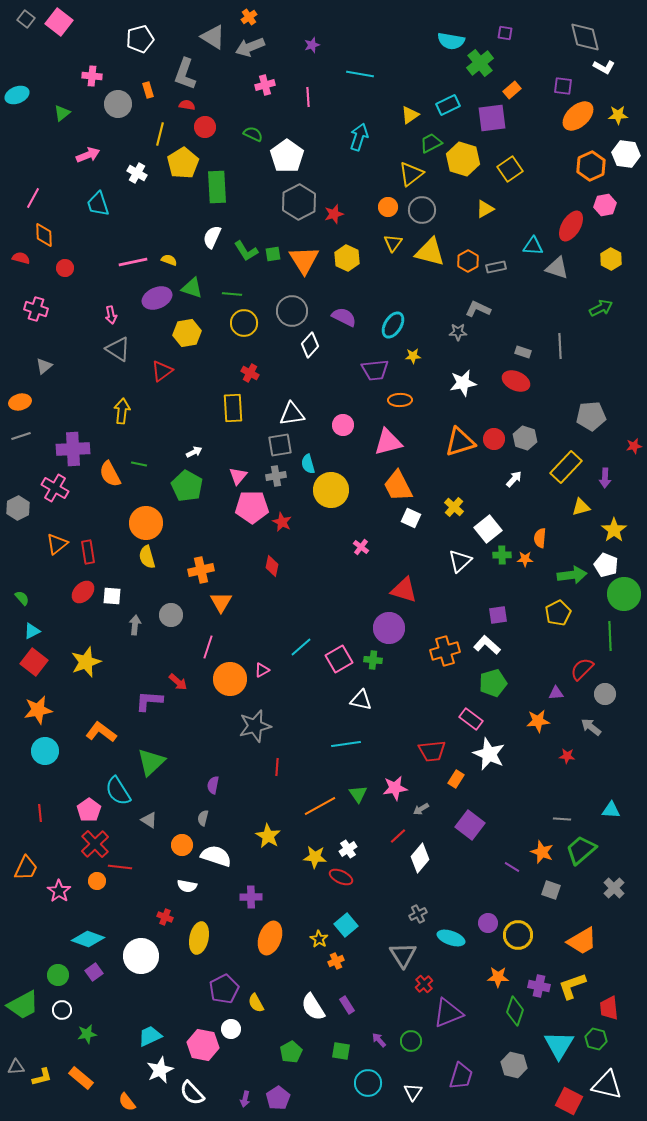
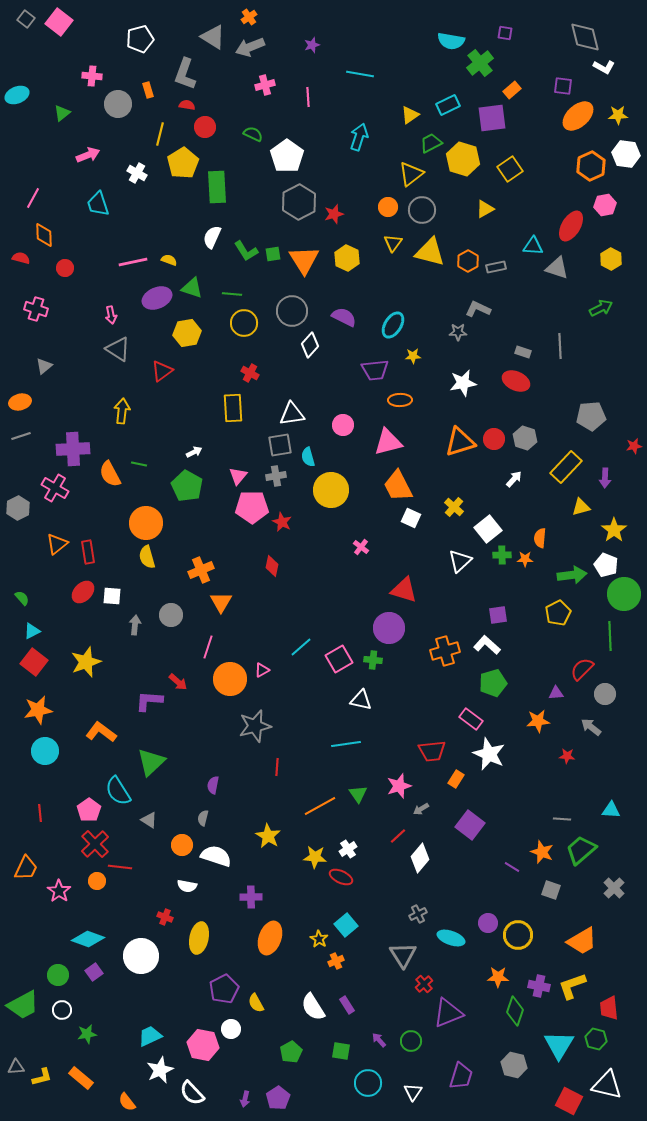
cyan semicircle at (308, 464): moved 7 px up
orange cross at (201, 570): rotated 10 degrees counterclockwise
pink star at (395, 788): moved 4 px right, 2 px up; rotated 10 degrees counterclockwise
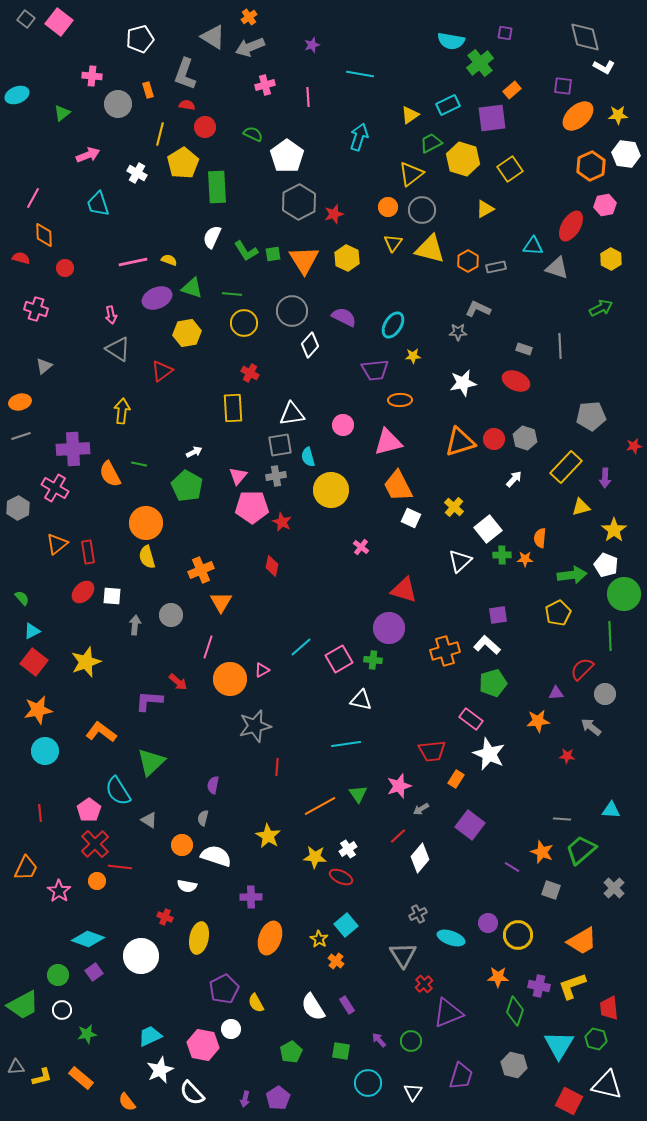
yellow triangle at (430, 252): moved 3 px up
gray rectangle at (523, 352): moved 1 px right, 3 px up
orange cross at (336, 961): rotated 28 degrees counterclockwise
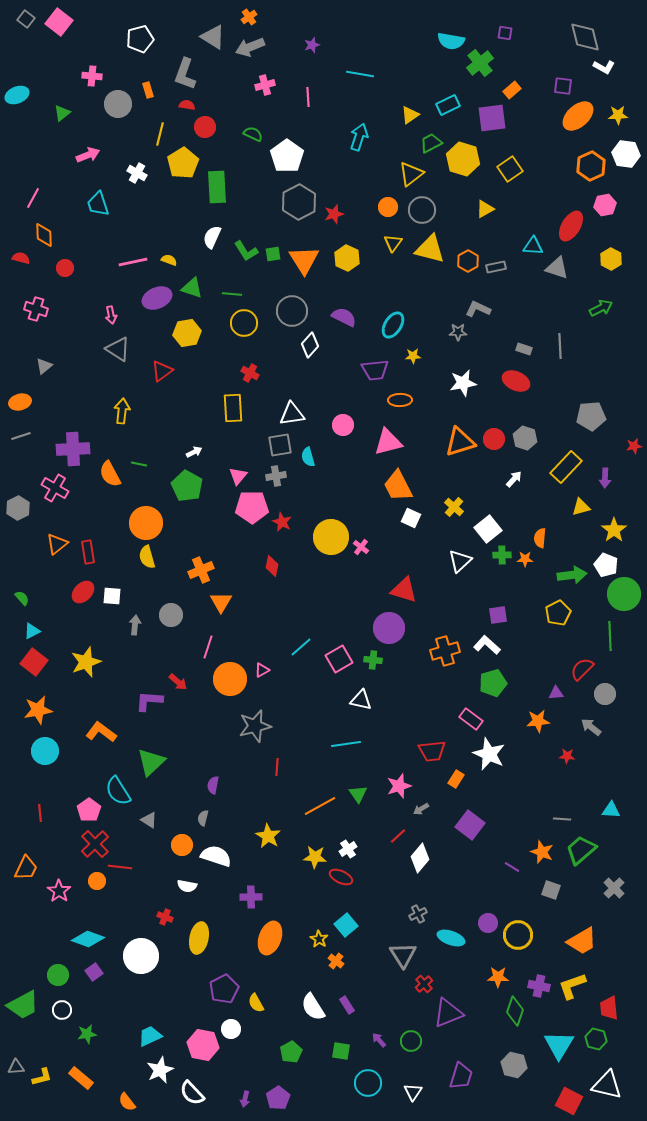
yellow circle at (331, 490): moved 47 px down
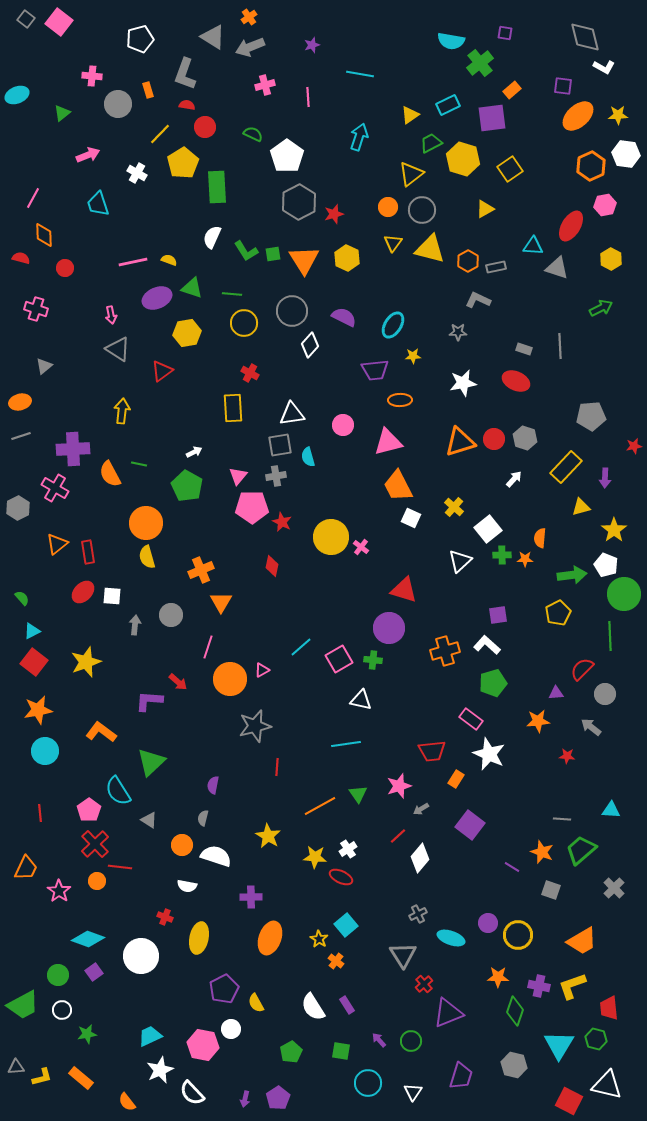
yellow line at (160, 134): rotated 30 degrees clockwise
gray L-shape at (478, 309): moved 9 px up
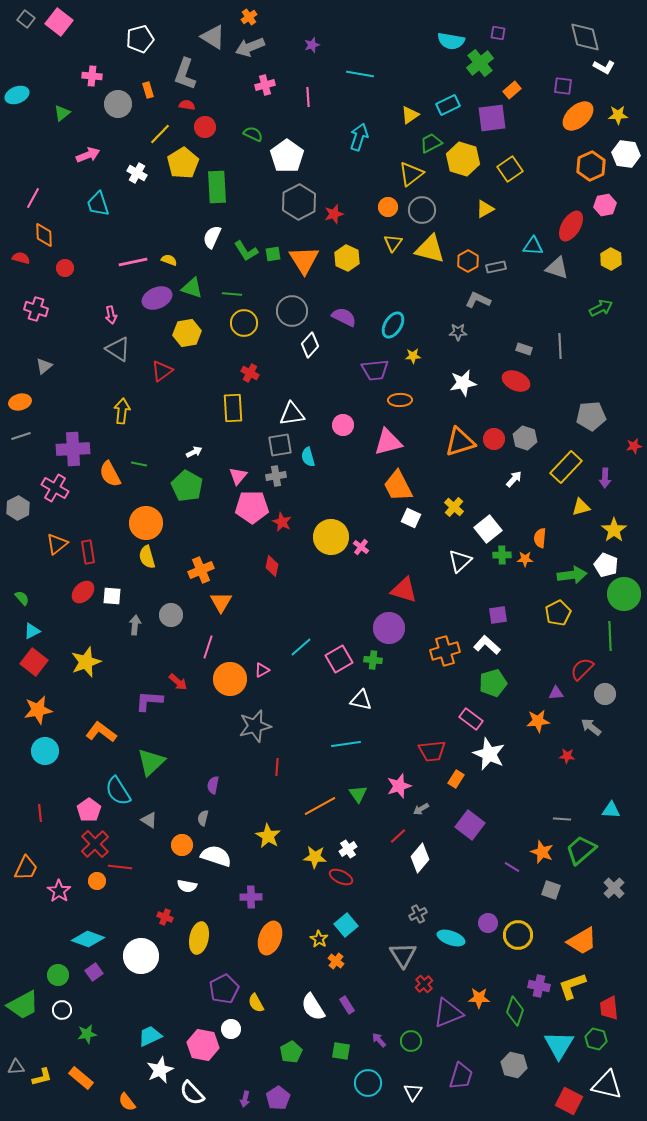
purple square at (505, 33): moved 7 px left
orange star at (498, 977): moved 19 px left, 21 px down
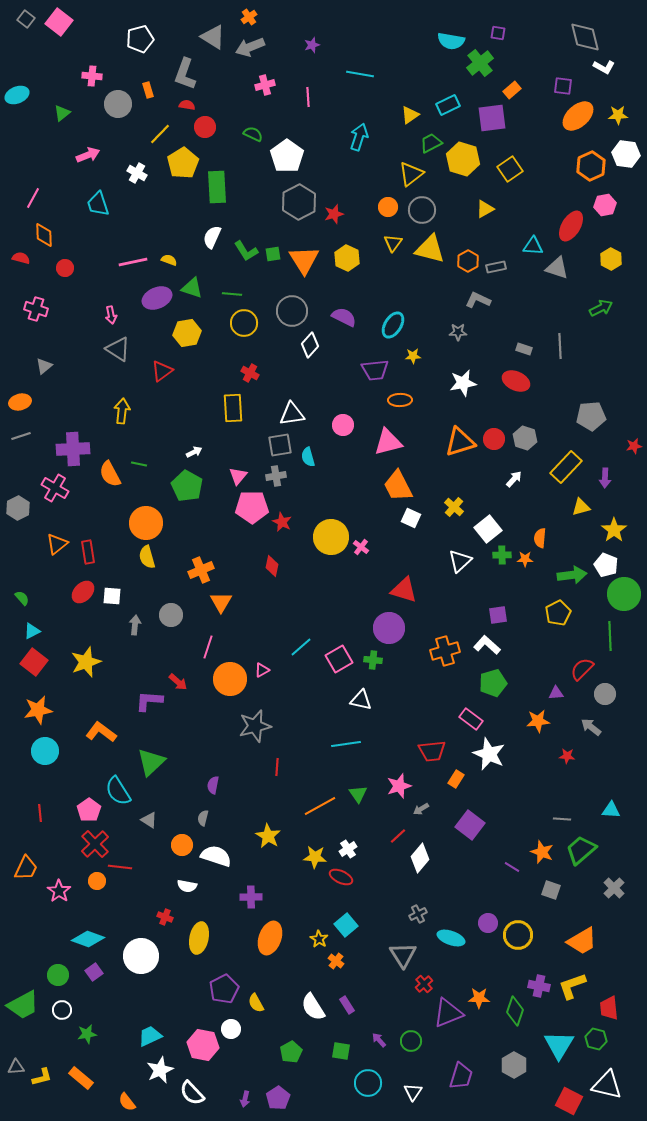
gray hexagon at (514, 1065): rotated 15 degrees clockwise
